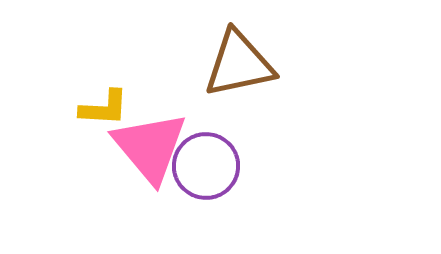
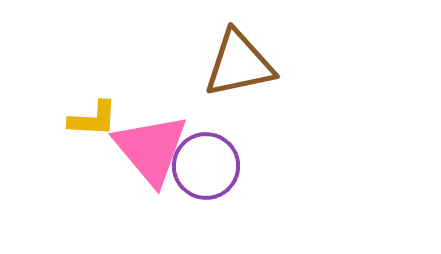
yellow L-shape: moved 11 px left, 11 px down
pink triangle: moved 1 px right, 2 px down
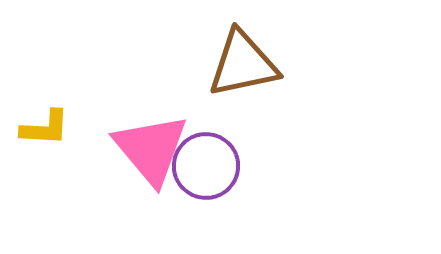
brown triangle: moved 4 px right
yellow L-shape: moved 48 px left, 9 px down
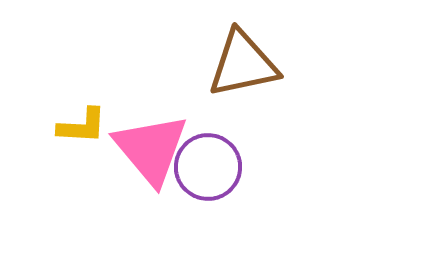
yellow L-shape: moved 37 px right, 2 px up
purple circle: moved 2 px right, 1 px down
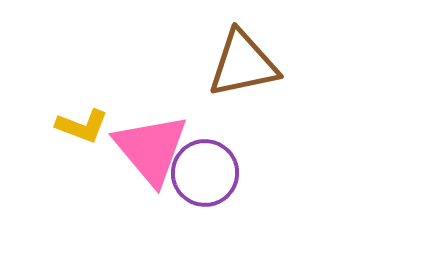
yellow L-shape: rotated 18 degrees clockwise
purple circle: moved 3 px left, 6 px down
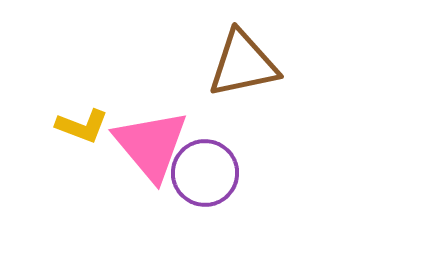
pink triangle: moved 4 px up
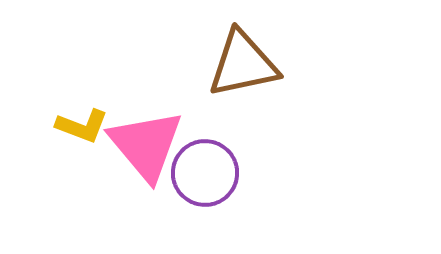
pink triangle: moved 5 px left
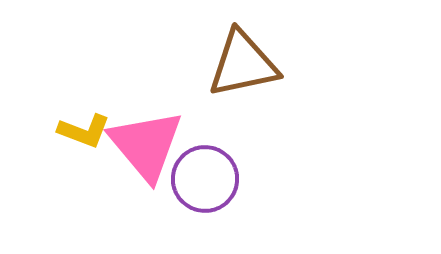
yellow L-shape: moved 2 px right, 5 px down
purple circle: moved 6 px down
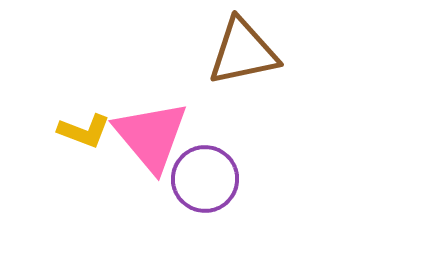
brown triangle: moved 12 px up
pink triangle: moved 5 px right, 9 px up
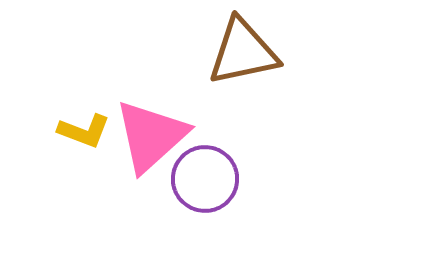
pink triangle: rotated 28 degrees clockwise
